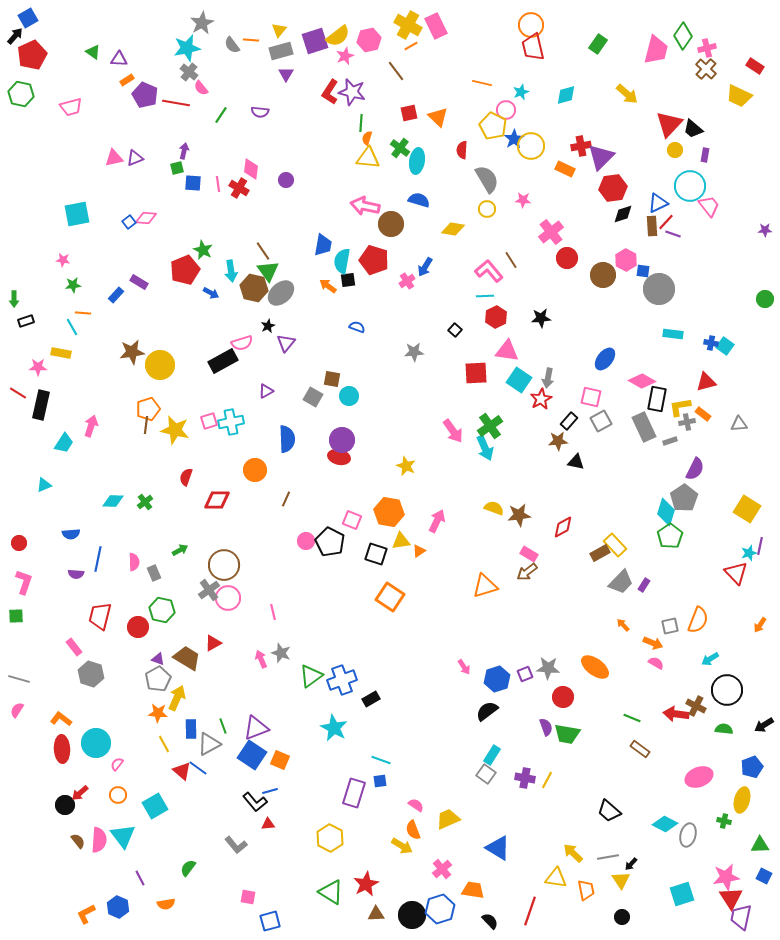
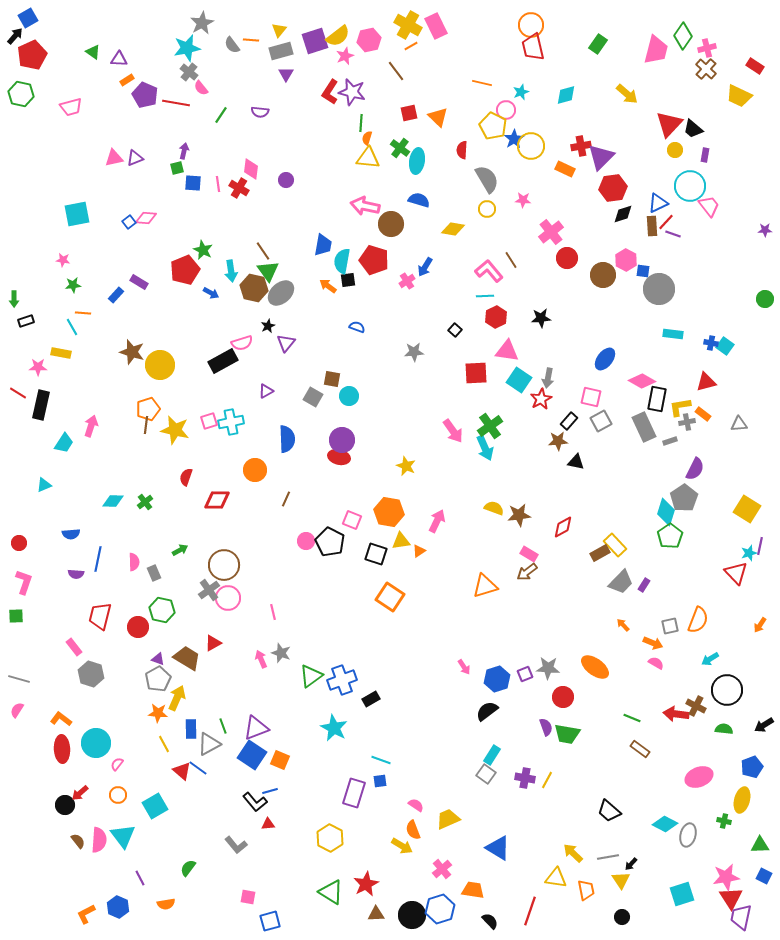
brown star at (132, 352): rotated 25 degrees clockwise
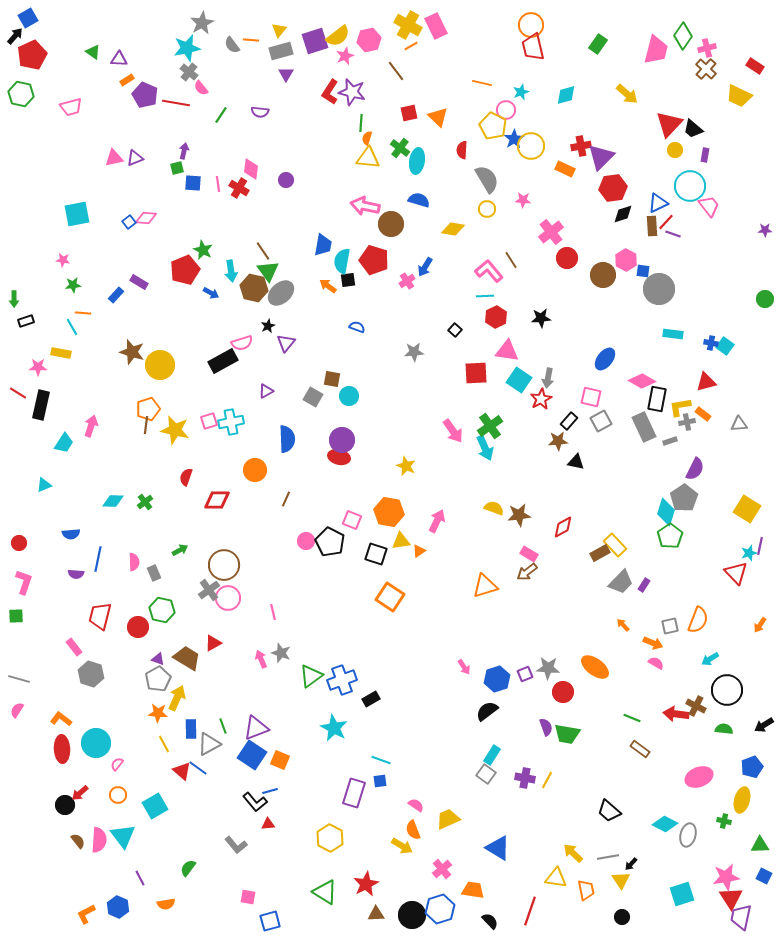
red circle at (563, 697): moved 5 px up
green triangle at (331, 892): moved 6 px left
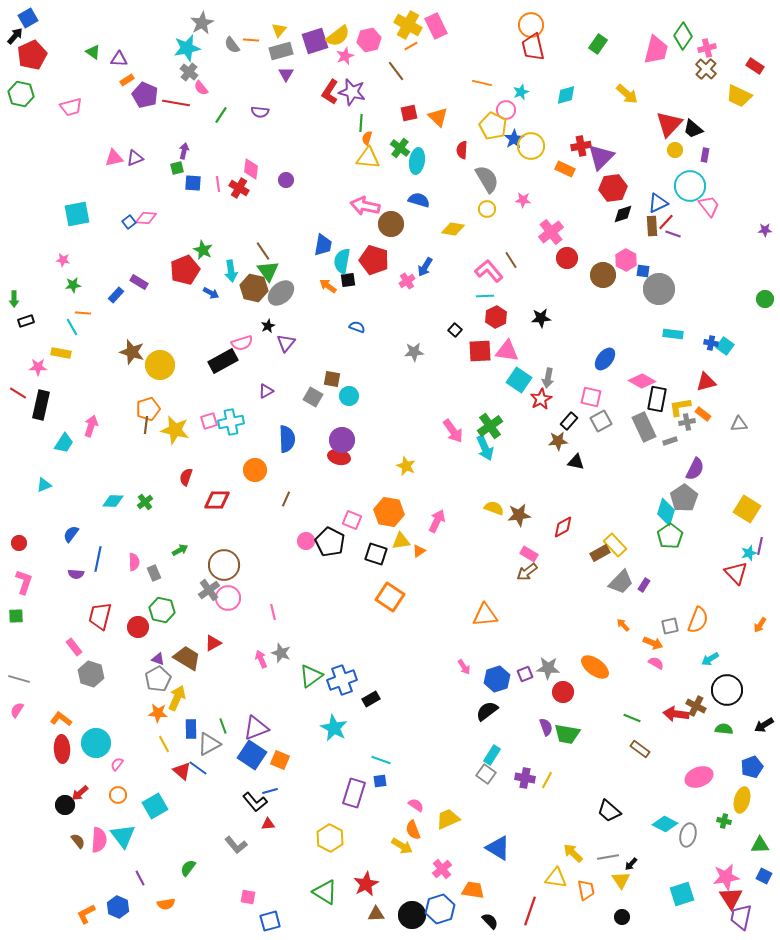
red square at (476, 373): moved 4 px right, 22 px up
blue semicircle at (71, 534): rotated 132 degrees clockwise
orange triangle at (485, 586): moved 29 px down; rotated 12 degrees clockwise
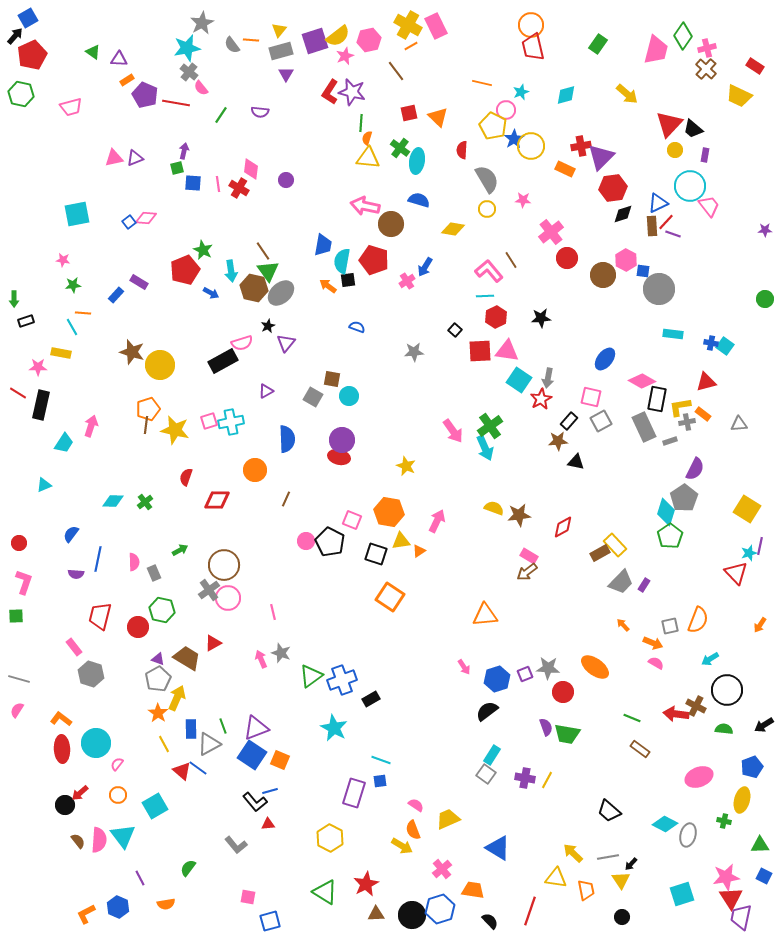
pink rectangle at (529, 554): moved 2 px down
orange star at (158, 713): rotated 30 degrees clockwise
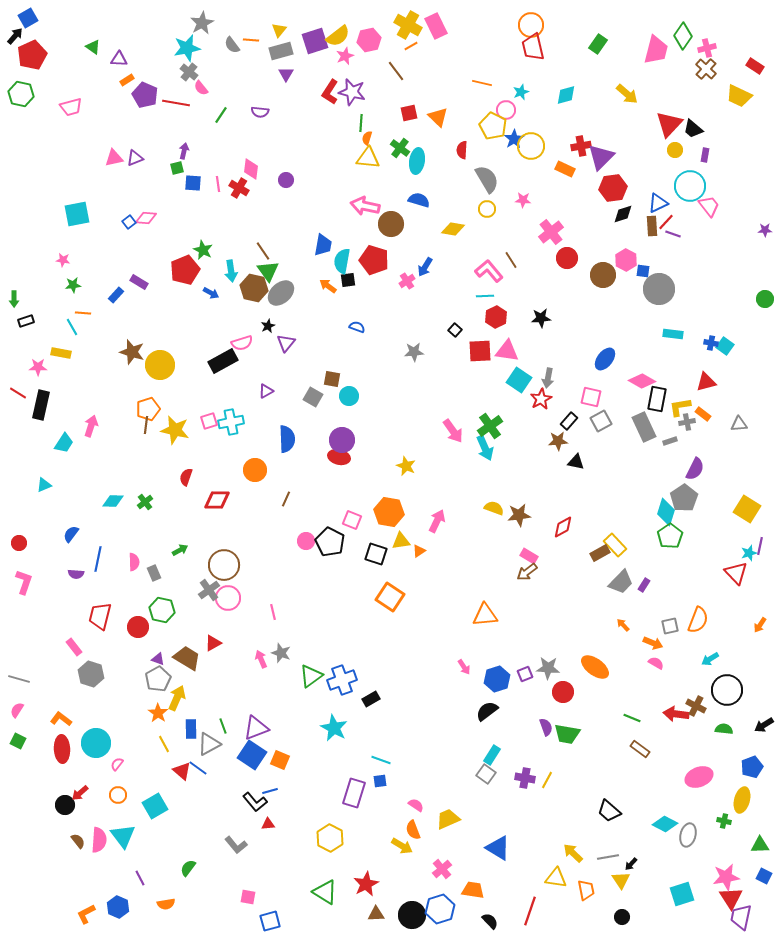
green triangle at (93, 52): moved 5 px up
green square at (16, 616): moved 2 px right, 125 px down; rotated 28 degrees clockwise
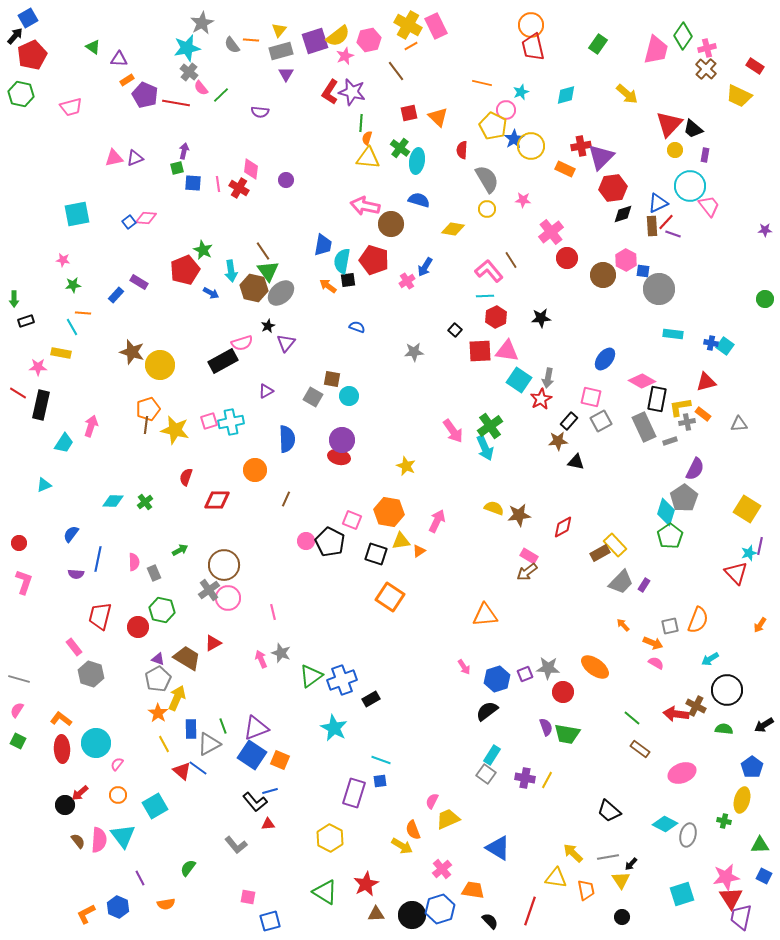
green line at (221, 115): moved 20 px up; rotated 12 degrees clockwise
green line at (632, 718): rotated 18 degrees clockwise
blue pentagon at (752, 767): rotated 15 degrees counterclockwise
pink ellipse at (699, 777): moved 17 px left, 4 px up
pink semicircle at (416, 805): moved 16 px right, 4 px up; rotated 98 degrees counterclockwise
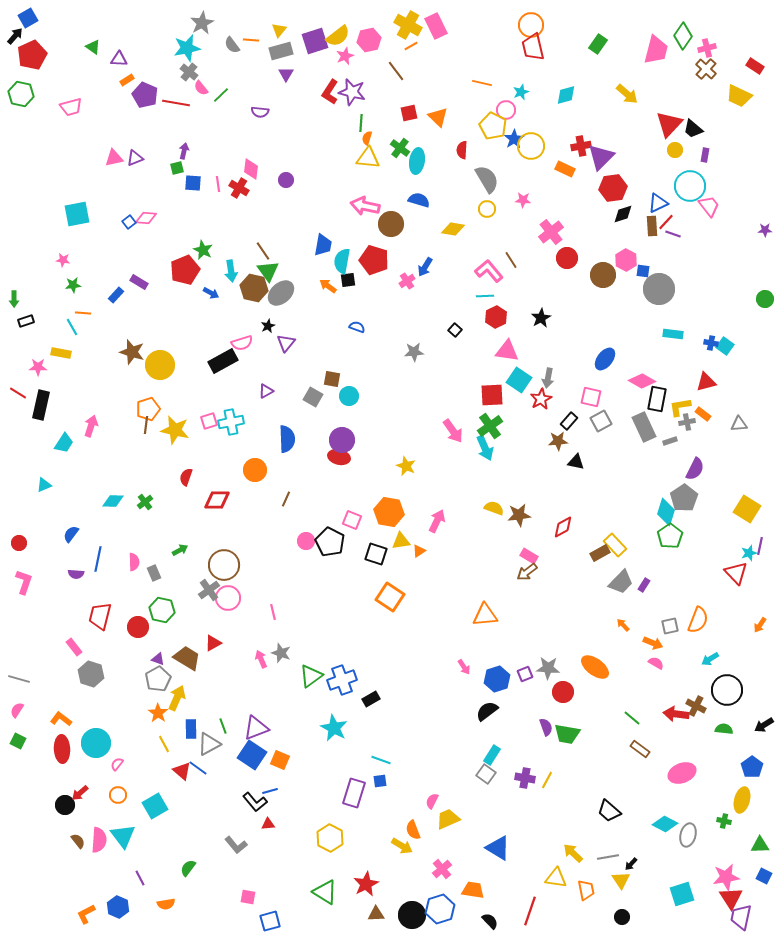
black star at (541, 318): rotated 24 degrees counterclockwise
red square at (480, 351): moved 12 px right, 44 px down
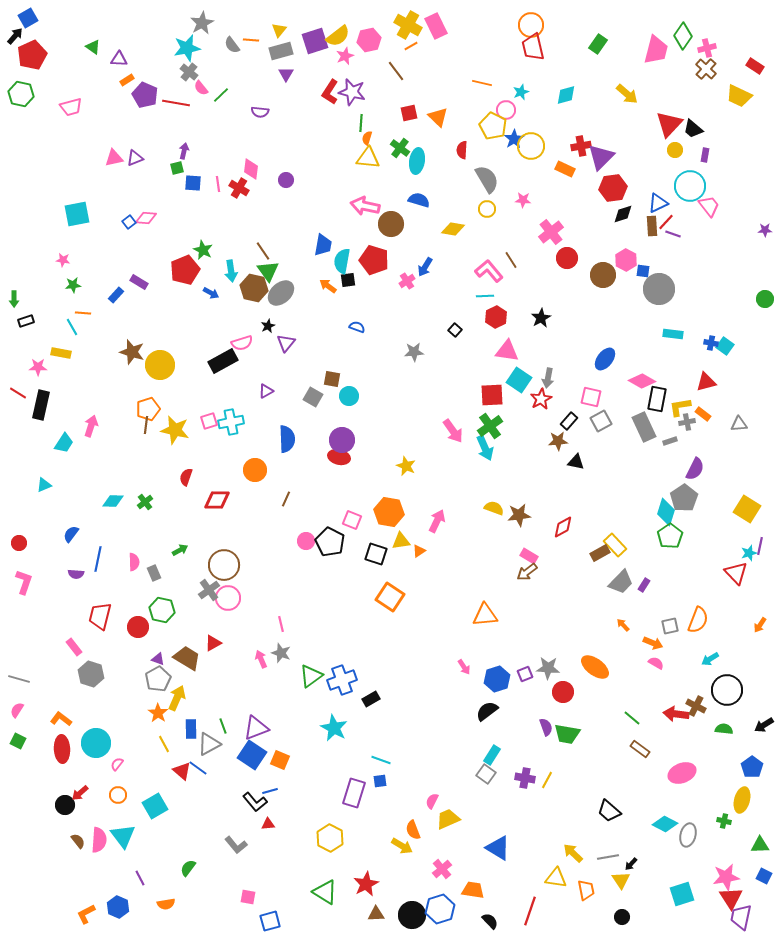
pink line at (273, 612): moved 8 px right, 12 px down
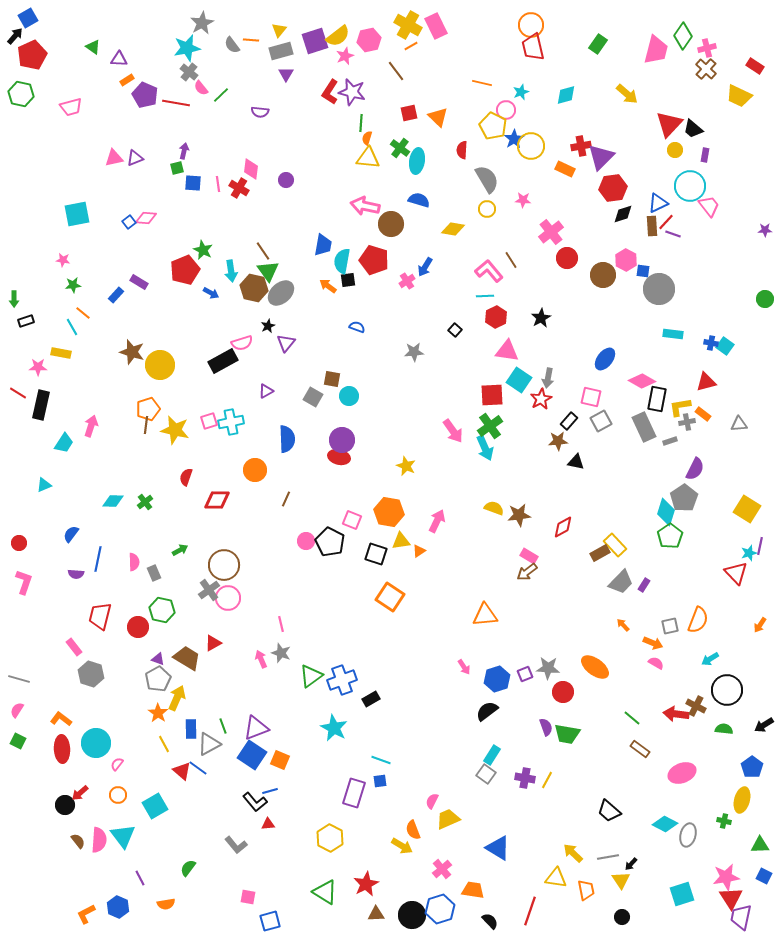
orange line at (83, 313): rotated 35 degrees clockwise
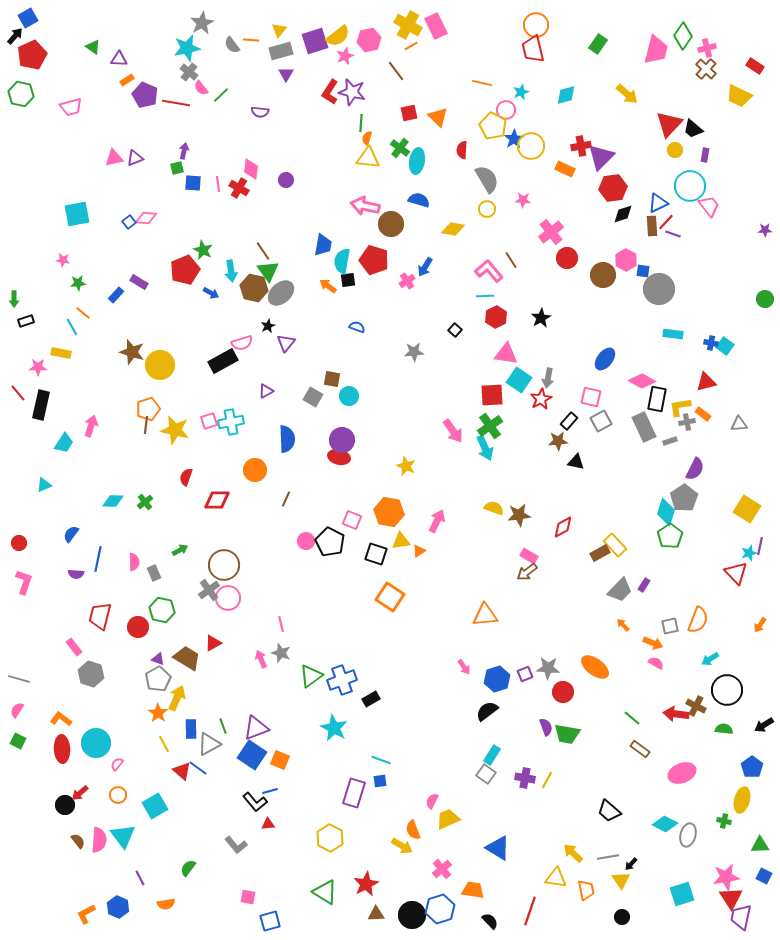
orange circle at (531, 25): moved 5 px right
red trapezoid at (533, 47): moved 2 px down
green star at (73, 285): moved 5 px right, 2 px up
pink triangle at (507, 351): moved 1 px left, 3 px down
red line at (18, 393): rotated 18 degrees clockwise
gray trapezoid at (621, 582): moved 1 px left, 8 px down
